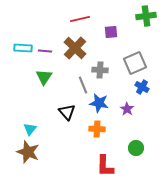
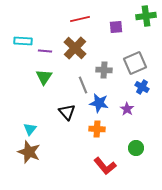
purple square: moved 5 px right, 5 px up
cyan rectangle: moved 7 px up
gray cross: moved 4 px right
brown star: moved 1 px right
red L-shape: rotated 40 degrees counterclockwise
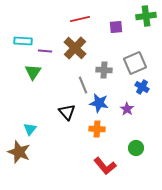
green triangle: moved 11 px left, 5 px up
brown star: moved 10 px left
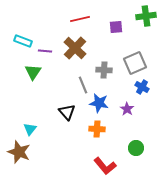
cyan rectangle: rotated 18 degrees clockwise
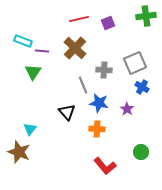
red line: moved 1 px left
purple square: moved 8 px left, 4 px up; rotated 16 degrees counterclockwise
purple line: moved 3 px left
green circle: moved 5 px right, 4 px down
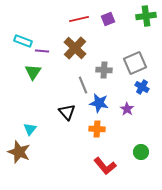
purple square: moved 4 px up
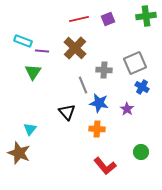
brown star: moved 1 px down
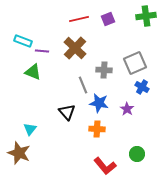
green triangle: rotated 42 degrees counterclockwise
green circle: moved 4 px left, 2 px down
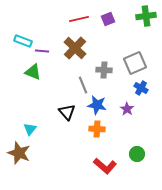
blue cross: moved 1 px left, 1 px down
blue star: moved 2 px left, 2 px down
red L-shape: rotated 10 degrees counterclockwise
